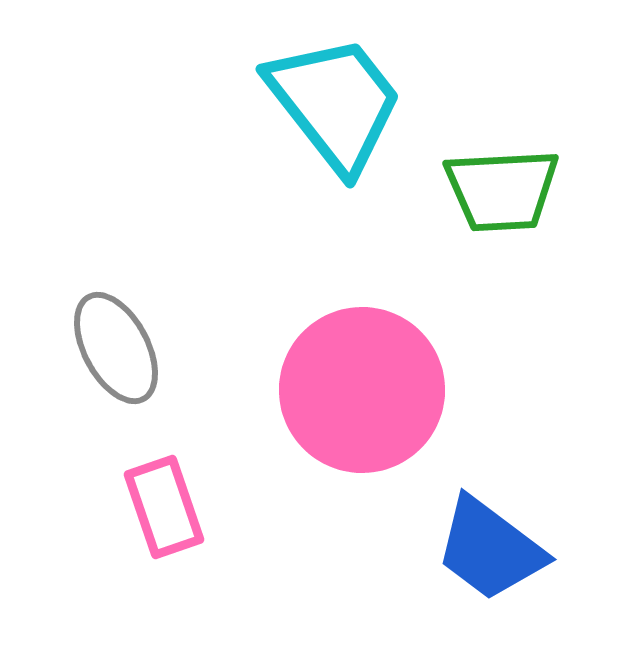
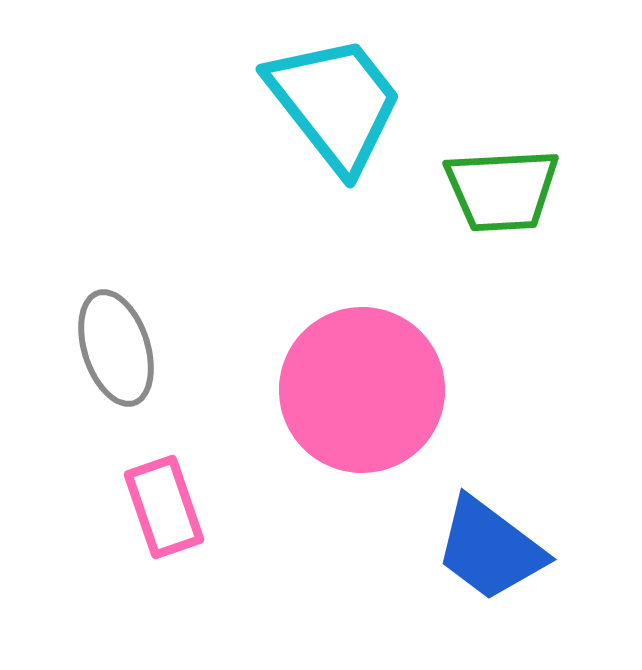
gray ellipse: rotated 10 degrees clockwise
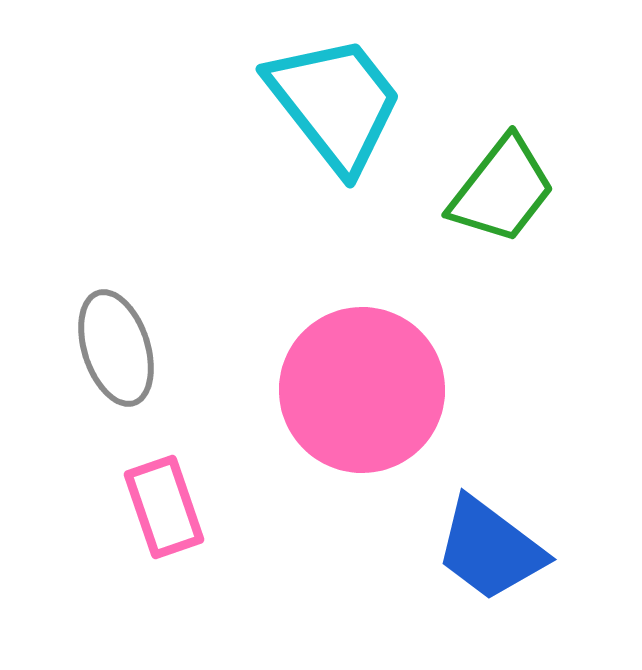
green trapezoid: rotated 49 degrees counterclockwise
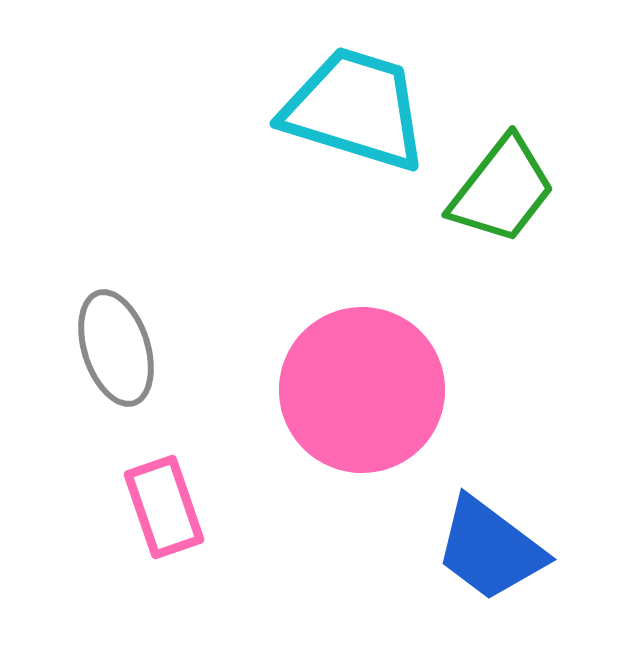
cyan trapezoid: moved 20 px right, 6 px down; rotated 35 degrees counterclockwise
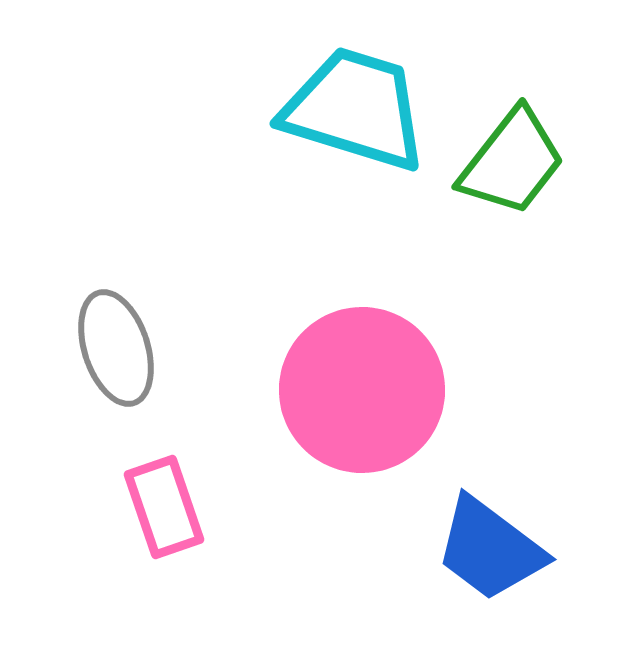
green trapezoid: moved 10 px right, 28 px up
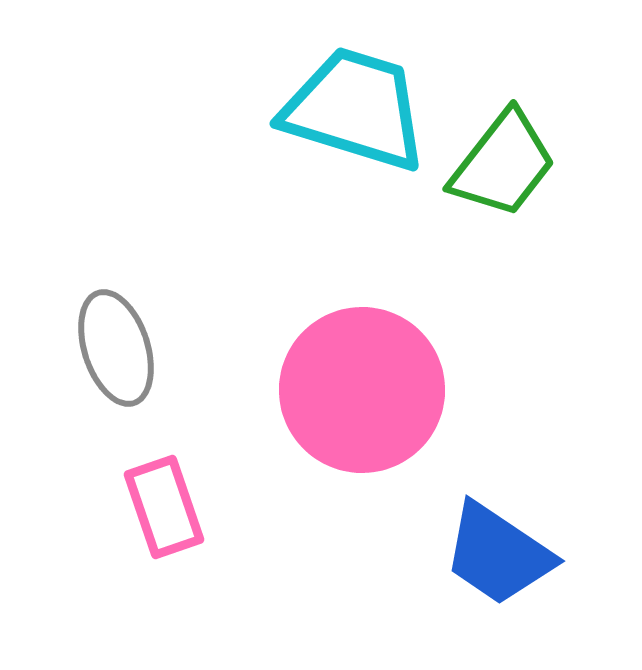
green trapezoid: moved 9 px left, 2 px down
blue trapezoid: moved 8 px right, 5 px down; rotated 3 degrees counterclockwise
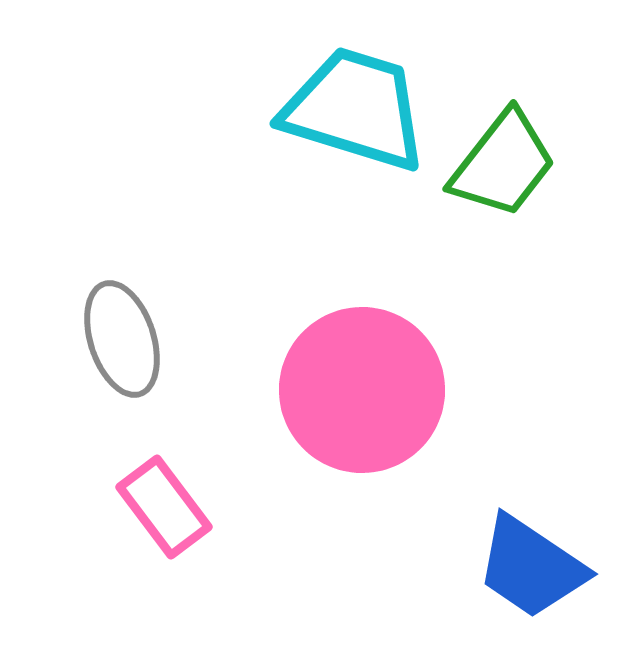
gray ellipse: moved 6 px right, 9 px up
pink rectangle: rotated 18 degrees counterclockwise
blue trapezoid: moved 33 px right, 13 px down
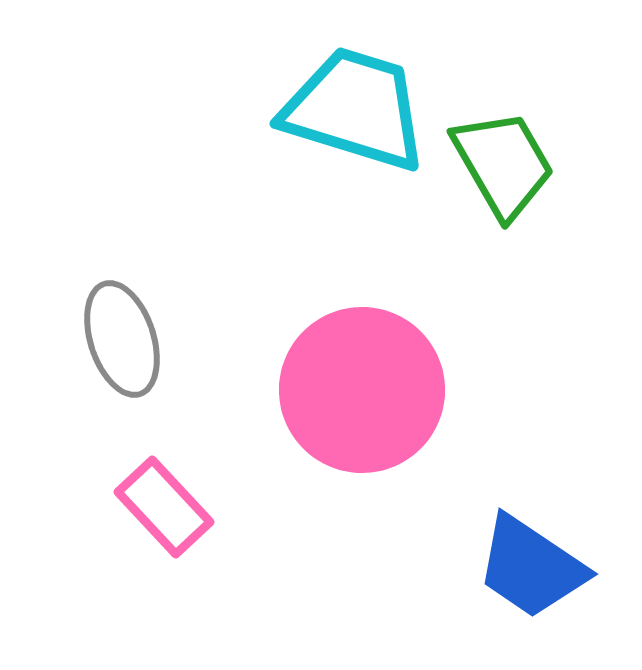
green trapezoid: rotated 68 degrees counterclockwise
pink rectangle: rotated 6 degrees counterclockwise
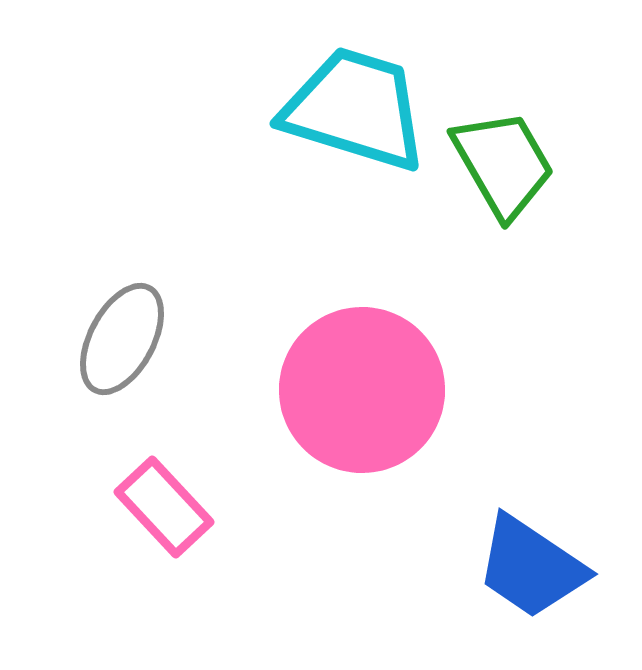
gray ellipse: rotated 46 degrees clockwise
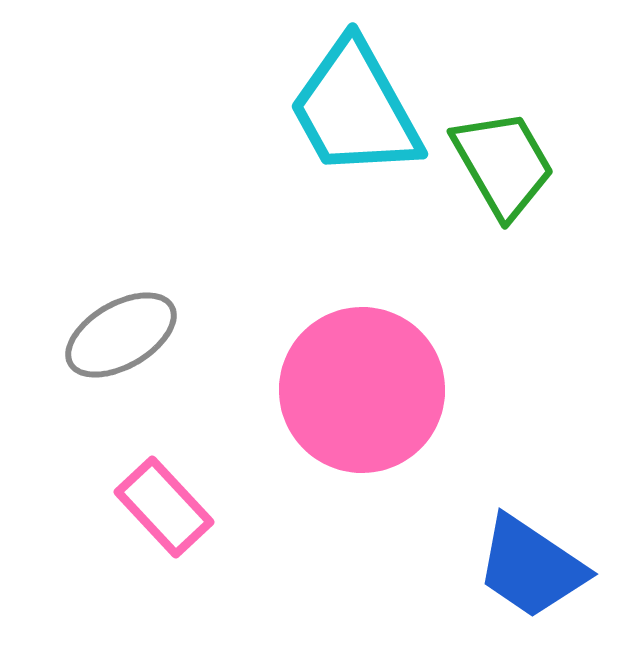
cyan trapezoid: rotated 136 degrees counterclockwise
gray ellipse: moved 1 px left, 4 px up; rotated 32 degrees clockwise
